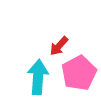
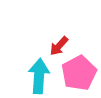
cyan arrow: moved 1 px right, 1 px up
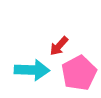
cyan arrow: moved 7 px left, 6 px up; rotated 88 degrees clockwise
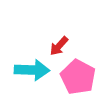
pink pentagon: moved 1 px left, 4 px down; rotated 16 degrees counterclockwise
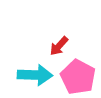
cyan arrow: moved 3 px right, 5 px down
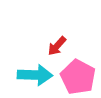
red arrow: moved 2 px left
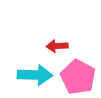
red arrow: rotated 45 degrees clockwise
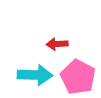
red arrow: moved 2 px up
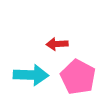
cyan arrow: moved 4 px left
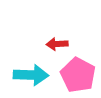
pink pentagon: moved 2 px up
